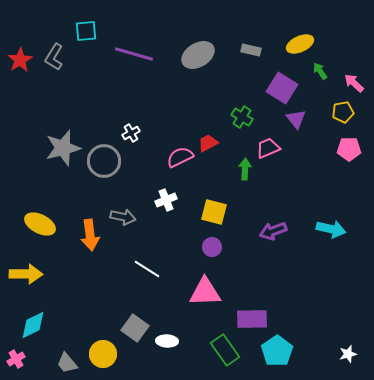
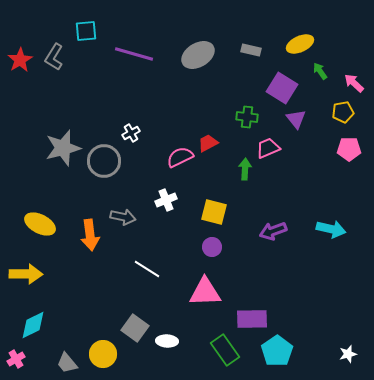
green cross at (242, 117): moved 5 px right; rotated 25 degrees counterclockwise
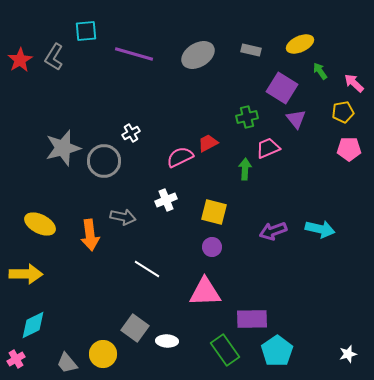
green cross at (247, 117): rotated 20 degrees counterclockwise
cyan arrow at (331, 229): moved 11 px left
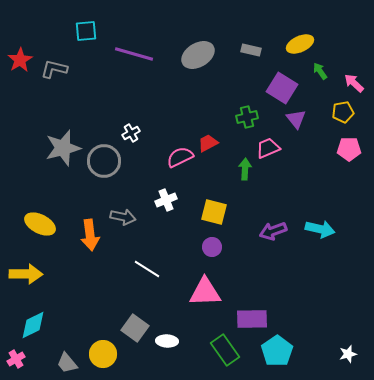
gray L-shape at (54, 57): moved 12 px down; rotated 72 degrees clockwise
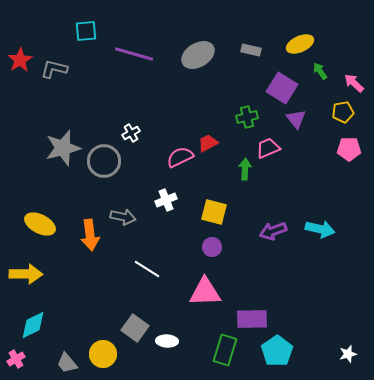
green rectangle at (225, 350): rotated 52 degrees clockwise
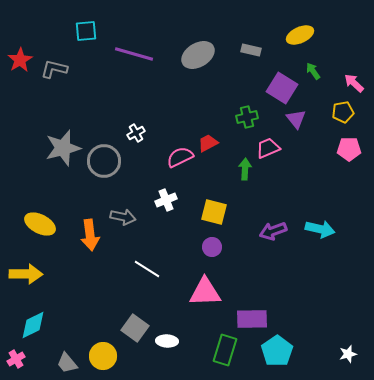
yellow ellipse at (300, 44): moved 9 px up
green arrow at (320, 71): moved 7 px left
white cross at (131, 133): moved 5 px right
yellow circle at (103, 354): moved 2 px down
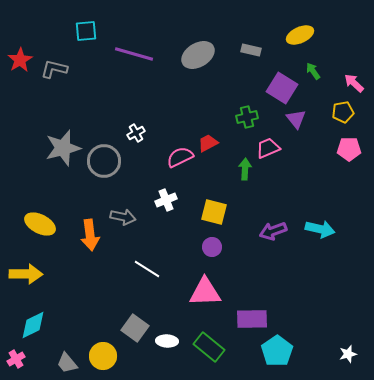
green rectangle at (225, 350): moved 16 px left, 3 px up; rotated 68 degrees counterclockwise
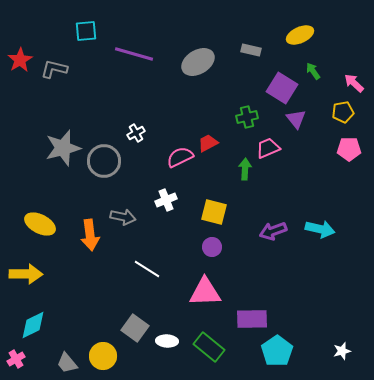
gray ellipse at (198, 55): moved 7 px down
white star at (348, 354): moved 6 px left, 3 px up
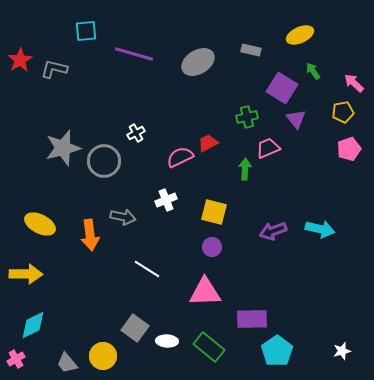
pink pentagon at (349, 149): rotated 20 degrees counterclockwise
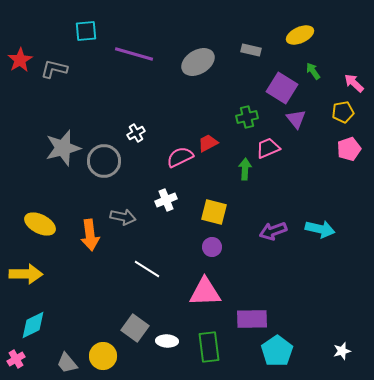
green rectangle at (209, 347): rotated 44 degrees clockwise
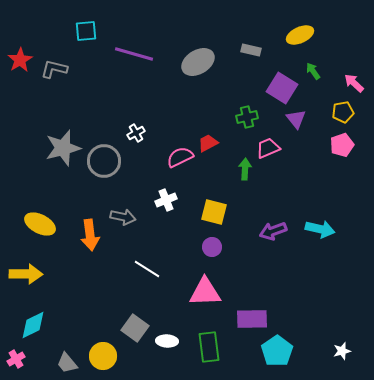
pink pentagon at (349, 149): moved 7 px left, 4 px up
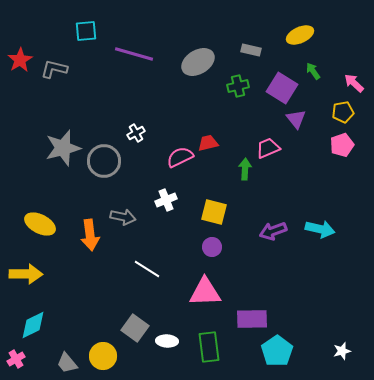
green cross at (247, 117): moved 9 px left, 31 px up
red trapezoid at (208, 143): rotated 15 degrees clockwise
